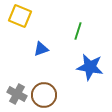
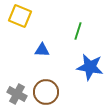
blue triangle: moved 1 px right, 1 px down; rotated 21 degrees clockwise
brown circle: moved 2 px right, 3 px up
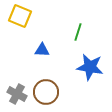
green line: moved 1 px down
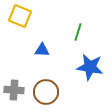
gray cross: moved 3 px left, 4 px up; rotated 24 degrees counterclockwise
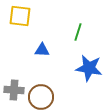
yellow square: rotated 15 degrees counterclockwise
blue star: moved 1 px left, 1 px down
brown circle: moved 5 px left, 5 px down
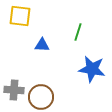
blue triangle: moved 5 px up
blue star: moved 3 px right, 1 px down
